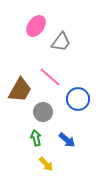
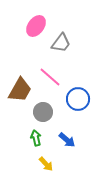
gray trapezoid: moved 1 px down
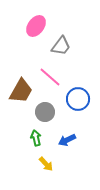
gray trapezoid: moved 3 px down
brown trapezoid: moved 1 px right, 1 px down
gray circle: moved 2 px right
blue arrow: rotated 114 degrees clockwise
